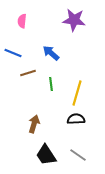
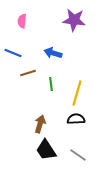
blue arrow: moved 2 px right; rotated 24 degrees counterclockwise
brown arrow: moved 6 px right
black trapezoid: moved 5 px up
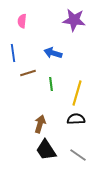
blue line: rotated 60 degrees clockwise
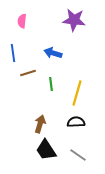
black semicircle: moved 3 px down
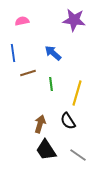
pink semicircle: rotated 72 degrees clockwise
blue arrow: rotated 24 degrees clockwise
black semicircle: moved 8 px left, 1 px up; rotated 120 degrees counterclockwise
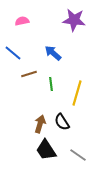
blue line: rotated 42 degrees counterclockwise
brown line: moved 1 px right, 1 px down
black semicircle: moved 6 px left, 1 px down
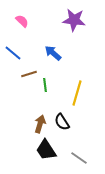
pink semicircle: rotated 56 degrees clockwise
green line: moved 6 px left, 1 px down
gray line: moved 1 px right, 3 px down
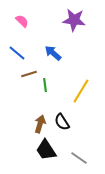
blue line: moved 4 px right
yellow line: moved 4 px right, 2 px up; rotated 15 degrees clockwise
